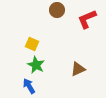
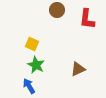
red L-shape: rotated 60 degrees counterclockwise
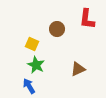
brown circle: moved 19 px down
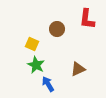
blue arrow: moved 19 px right, 2 px up
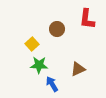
yellow square: rotated 24 degrees clockwise
green star: moved 3 px right; rotated 24 degrees counterclockwise
blue arrow: moved 4 px right
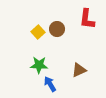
yellow square: moved 6 px right, 12 px up
brown triangle: moved 1 px right, 1 px down
blue arrow: moved 2 px left
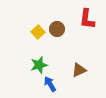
green star: rotated 18 degrees counterclockwise
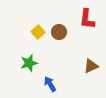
brown circle: moved 2 px right, 3 px down
green star: moved 10 px left, 2 px up
brown triangle: moved 12 px right, 4 px up
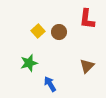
yellow square: moved 1 px up
brown triangle: moved 4 px left; rotated 21 degrees counterclockwise
